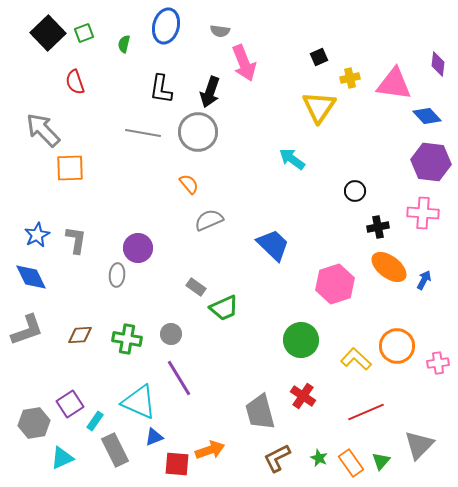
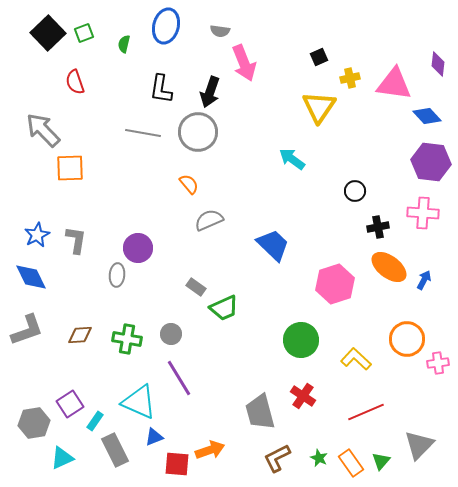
orange circle at (397, 346): moved 10 px right, 7 px up
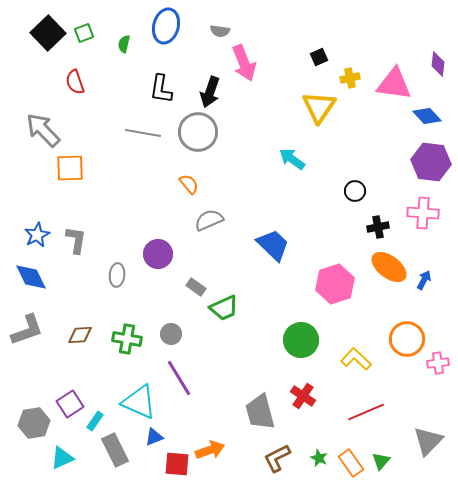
purple circle at (138, 248): moved 20 px right, 6 px down
gray triangle at (419, 445): moved 9 px right, 4 px up
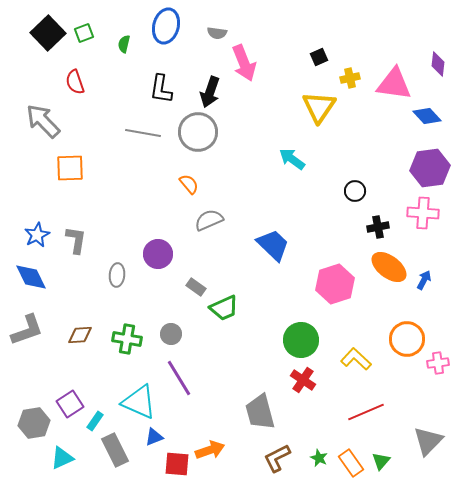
gray semicircle at (220, 31): moved 3 px left, 2 px down
gray arrow at (43, 130): moved 9 px up
purple hexagon at (431, 162): moved 1 px left, 6 px down; rotated 15 degrees counterclockwise
red cross at (303, 396): moved 16 px up
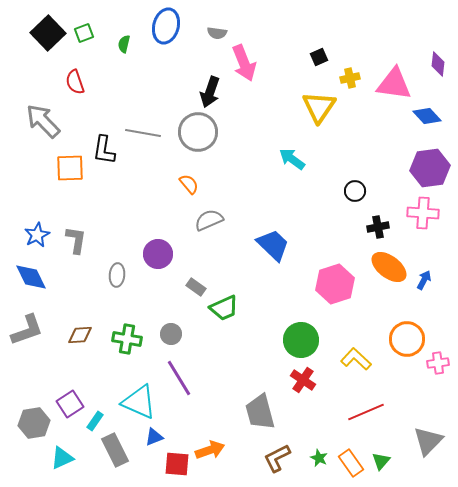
black L-shape at (161, 89): moved 57 px left, 61 px down
